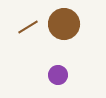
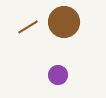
brown circle: moved 2 px up
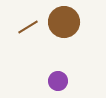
purple circle: moved 6 px down
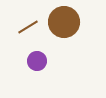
purple circle: moved 21 px left, 20 px up
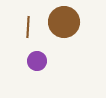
brown line: rotated 55 degrees counterclockwise
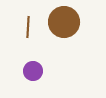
purple circle: moved 4 px left, 10 px down
